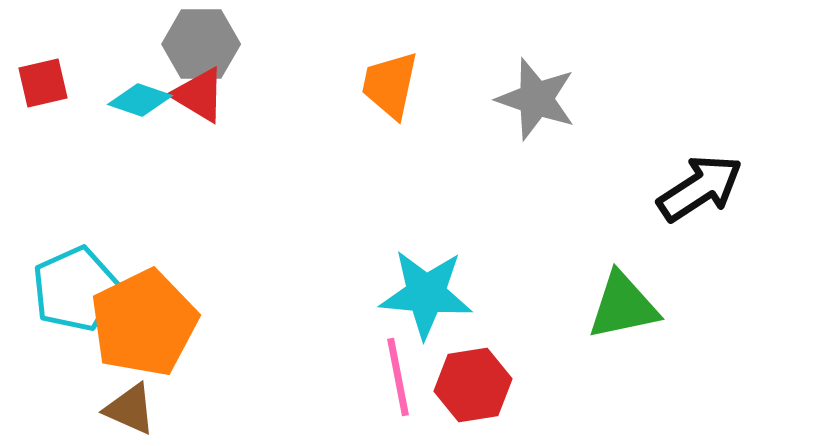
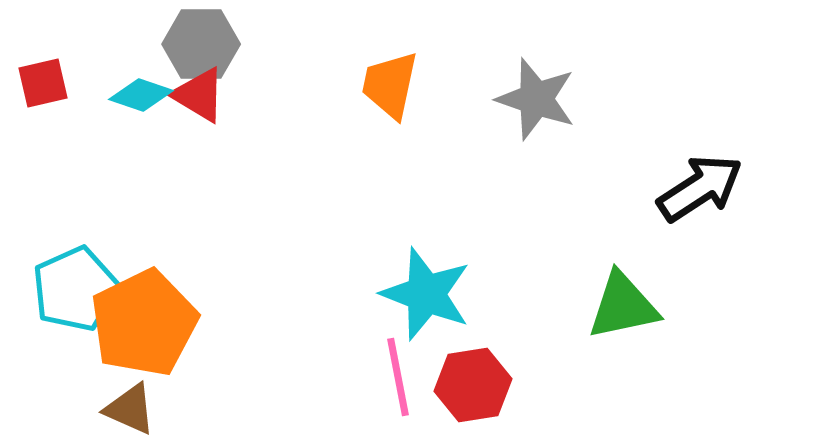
cyan diamond: moved 1 px right, 5 px up
cyan star: rotated 16 degrees clockwise
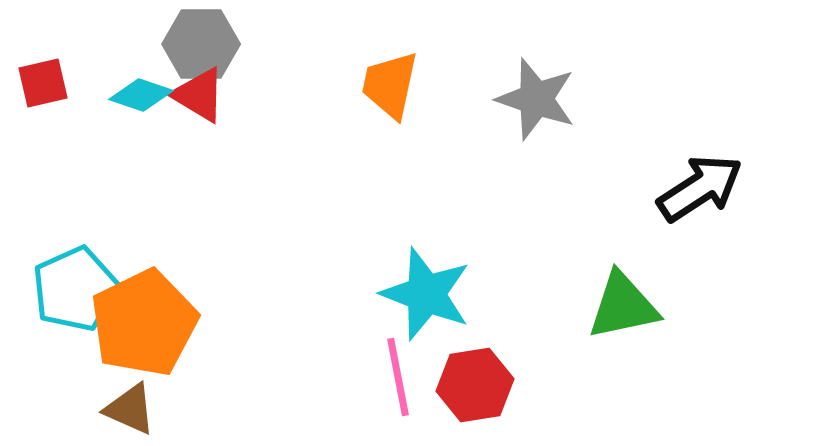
red hexagon: moved 2 px right
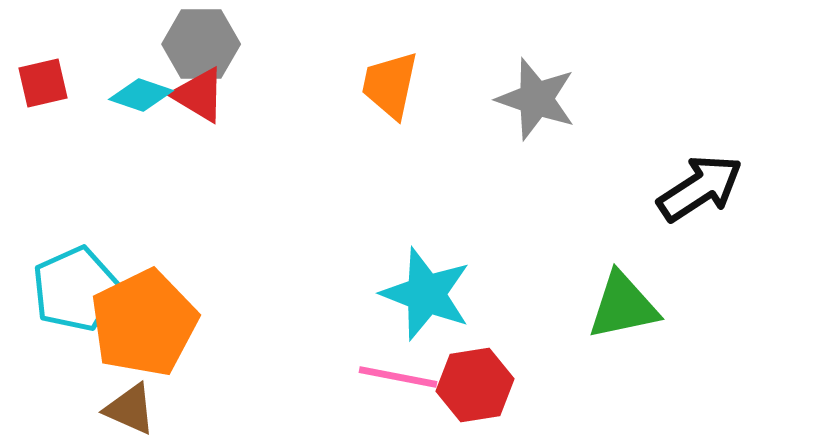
pink line: rotated 68 degrees counterclockwise
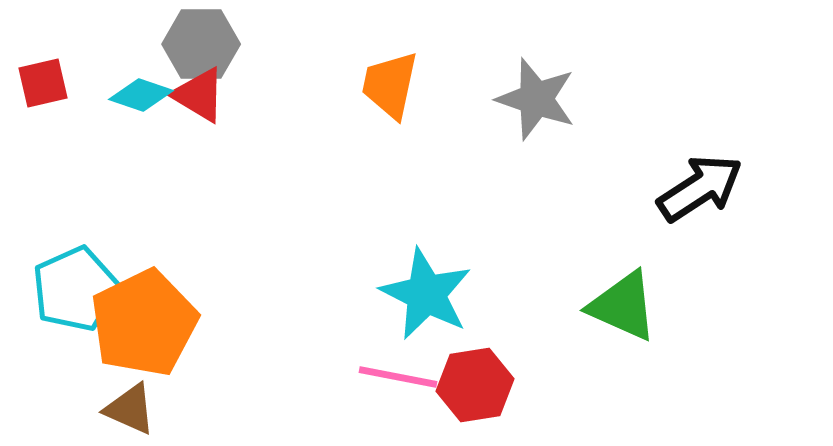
cyan star: rotated 6 degrees clockwise
green triangle: rotated 36 degrees clockwise
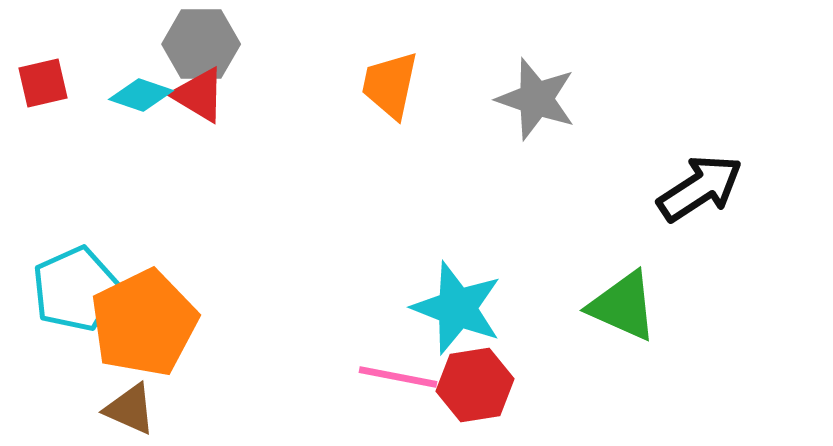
cyan star: moved 31 px right, 14 px down; rotated 6 degrees counterclockwise
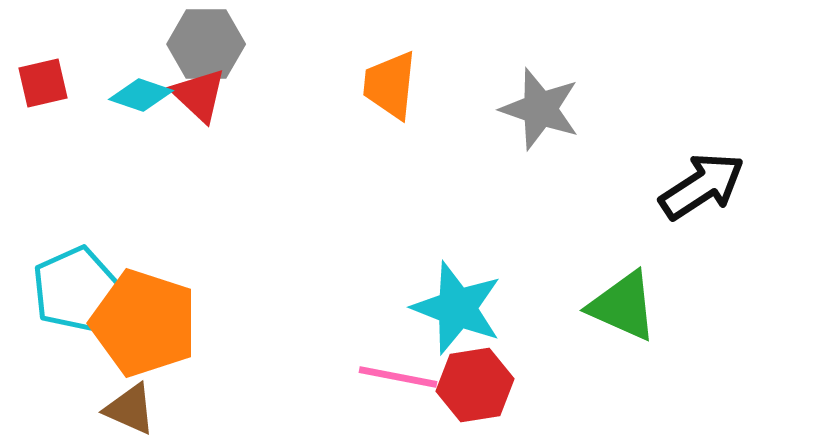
gray hexagon: moved 5 px right
orange trapezoid: rotated 6 degrees counterclockwise
red triangle: rotated 12 degrees clockwise
gray star: moved 4 px right, 10 px down
black arrow: moved 2 px right, 2 px up
orange pentagon: rotated 28 degrees counterclockwise
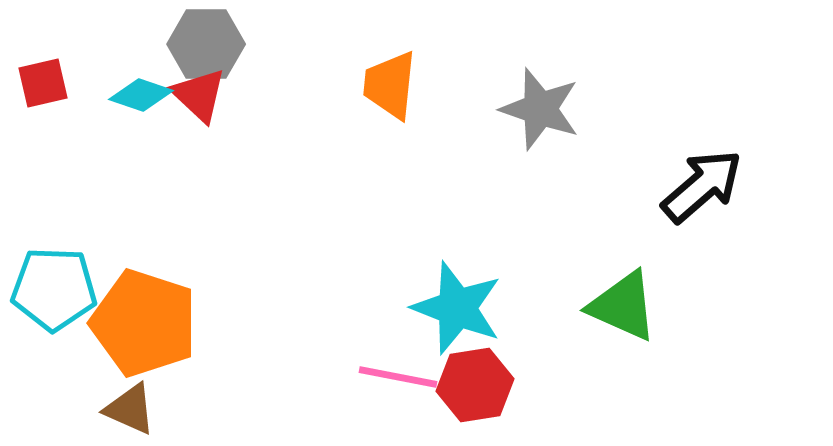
black arrow: rotated 8 degrees counterclockwise
cyan pentagon: moved 21 px left; rotated 26 degrees clockwise
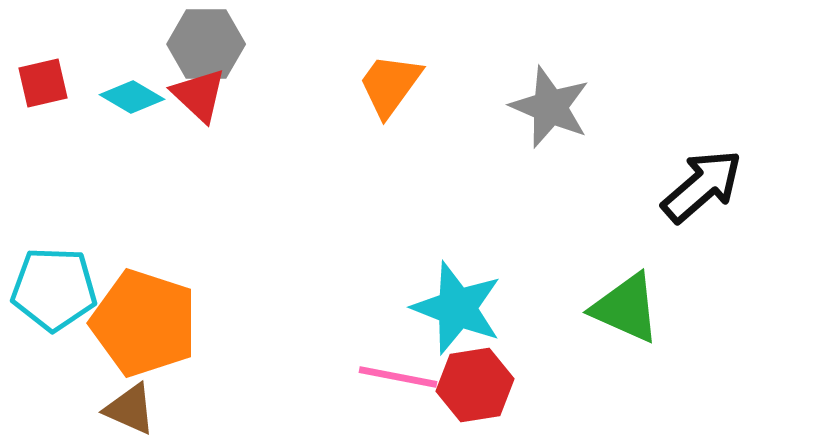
orange trapezoid: rotated 30 degrees clockwise
cyan diamond: moved 9 px left, 2 px down; rotated 12 degrees clockwise
gray star: moved 10 px right, 2 px up; rotated 4 degrees clockwise
green triangle: moved 3 px right, 2 px down
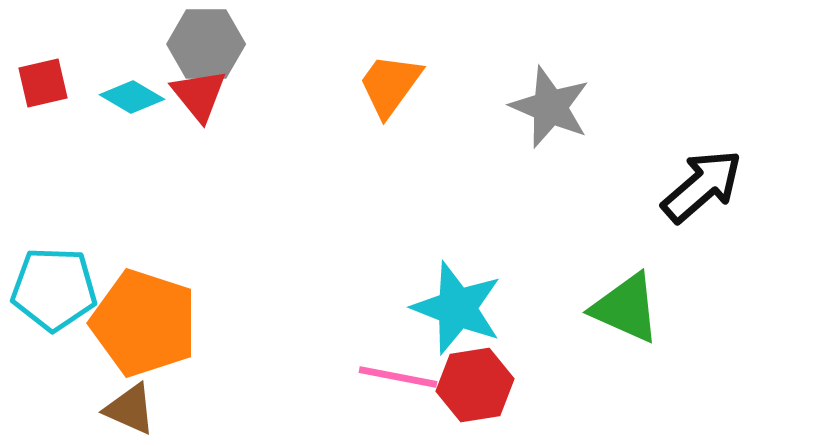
red triangle: rotated 8 degrees clockwise
